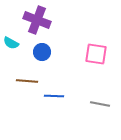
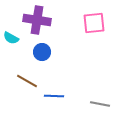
purple cross: rotated 12 degrees counterclockwise
cyan semicircle: moved 5 px up
pink square: moved 2 px left, 31 px up; rotated 15 degrees counterclockwise
brown line: rotated 25 degrees clockwise
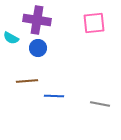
blue circle: moved 4 px left, 4 px up
brown line: rotated 35 degrees counterclockwise
